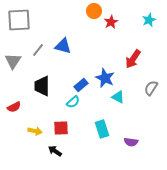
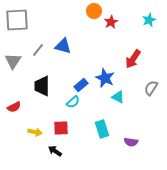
gray square: moved 2 px left
yellow arrow: moved 1 px down
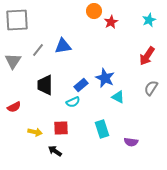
blue triangle: rotated 24 degrees counterclockwise
red arrow: moved 14 px right, 3 px up
black trapezoid: moved 3 px right, 1 px up
cyan semicircle: rotated 16 degrees clockwise
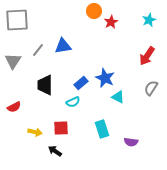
blue rectangle: moved 2 px up
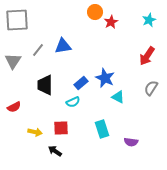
orange circle: moved 1 px right, 1 px down
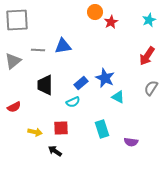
gray line: rotated 56 degrees clockwise
gray triangle: rotated 18 degrees clockwise
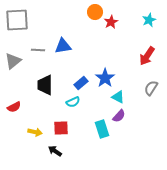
blue star: rotated 12 degrees clockwise
purple semicircle: moved 12 px left, 26 px up; rotated 56 degrees counterclockwise
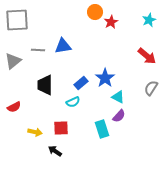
red arrow: rotated 84 degrees counterclockwise
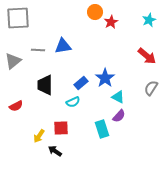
gray square: moved 1 px right, 2 px up
red semicircle: moved 2 px right, 1 px up
yellow arrow: moved 4 px right, 4 px down; rotated 112 degrees clockwise
